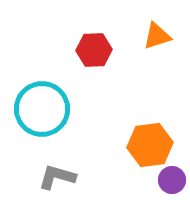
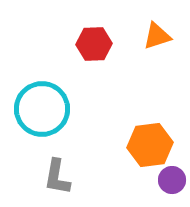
red hexagon: moved 6 px up
gray L-shape: rotated 96 degrees counterclockwise
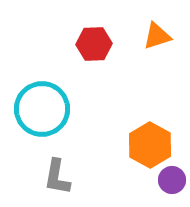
orange hexagon: rotated 24 degrees counterclockwise
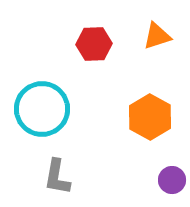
orange hexagon: moved 28 px up
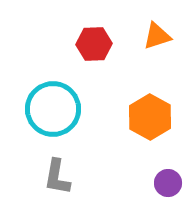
cyan circle: moved 11 px right
purple circle: moved 4 px left, 3 px down
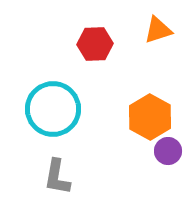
orange triangle: moved 1 px right, 6 px up
red hexagon: moved 1 px right
purple circle: moved 32 px up
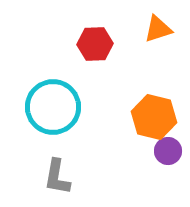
orange triangle: moved 1 px up
cyan circle: moved 2 px up
orange hexagon: moved 4 px right; rotated 15 degrees counterclockwise
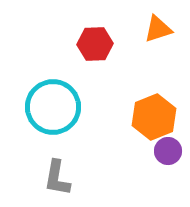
orange hexagon: rotated 24 degrees clockwise
gray L-shape: moved 1 px down
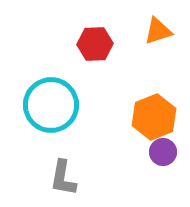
orange triangle: moved 2 px down
cyan circle: moved 2 px left, 2 px up
purple circle: moved 5 px left, 1 px down
gray L-shape: moved 6 px right
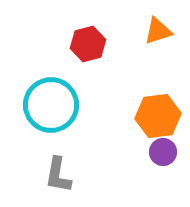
red hexagon: moved 7 px left; rotated 12 degrees counterclockwise
orange hexagon: moved 4 px right, 1 px up; rotated 15 degrees clockwise
gray L-shape: moved 5 px left, 3 px up
